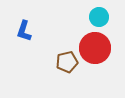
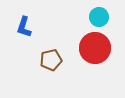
blue L-shape: moved 4 px up
brown pentagon: moved 16 px left, 2 px up
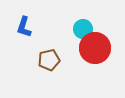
cyan circle: moved 16 px left, 12 px down
brown pentagon: moved 2 px left
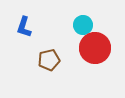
cyan circle: moved 4 px up
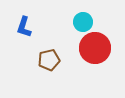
cyan circle: moved 3 px up
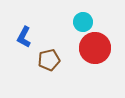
blue L-shape: moved 10 px down; rotated 10 degrees clockwise
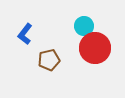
cyan circle: moved 1 px right, 4 px down
blue L-shape: moved 1 px right, 3 px up; rotated 10 degrees clockwise
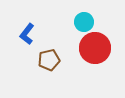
cyan circle: moved 4 px up
blue L-shape: moved 2 px right
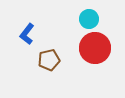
cyan circle: moved 5 px right, 3 px up
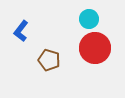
blue L-shape: moved 6 px left, 3 px up
brown pentagon: rotated 30 degrees clockwise
